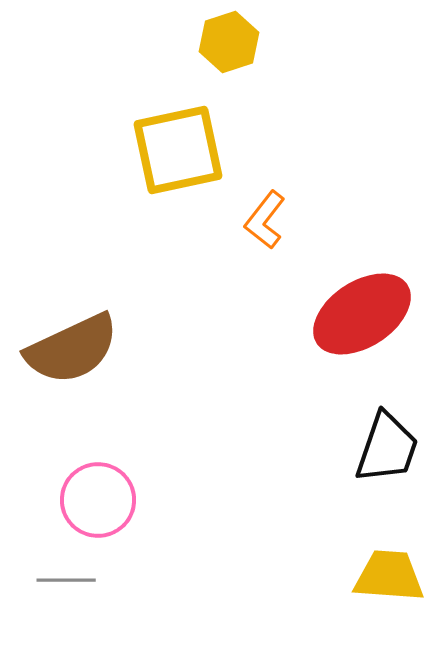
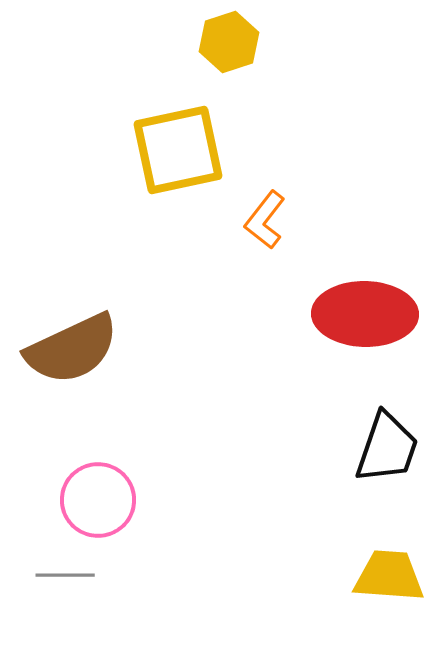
red ellipse: moved 3 px right; rotated 34 degrees clockwise
gray line: moved 1 px left, 5 px up
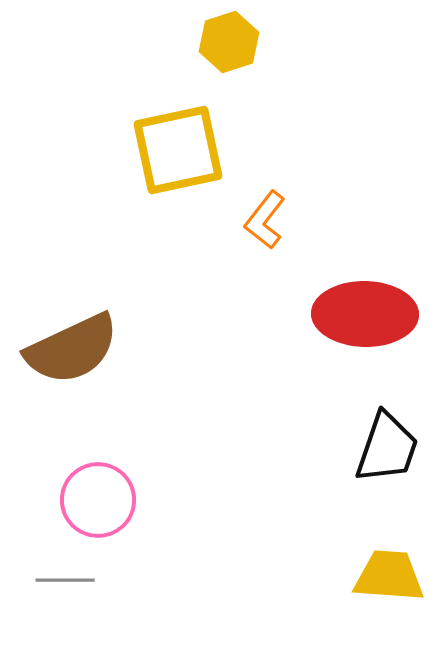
gray line: moved 5 px down
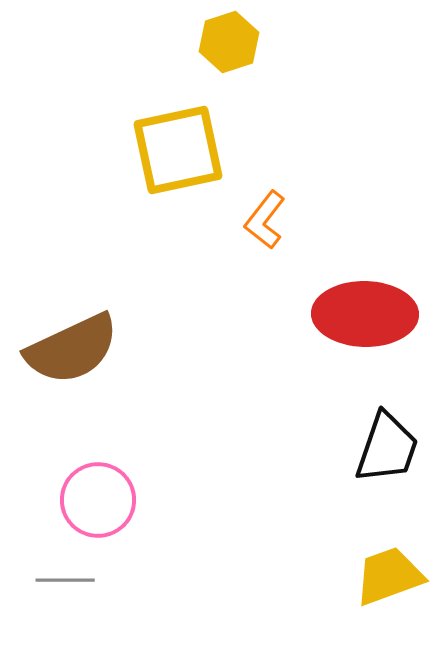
yellow trapezoid: rotated 24 degrees counterclockwise
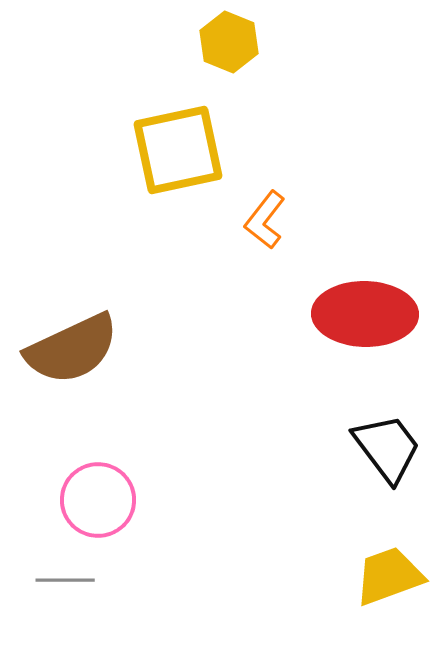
yellow hexagon: rotated 20 degrees counterclockwise
black trapezoid: rotated 56 degrees counterclockwise
